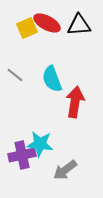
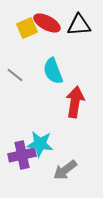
cyan semicircle: moved 1 px right, 8 px up
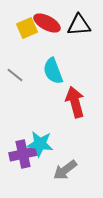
red arrow: rotated 24 degrees counterclockwise
purple cross: moved 1 px right, 1 px up
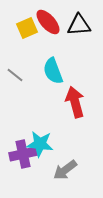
red ellipse: moved 1 px right, 1 px up; rotated 20 degrees clockwise
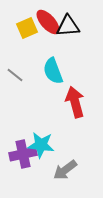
black triangle: moved 11 px left, 1 px down
cyan star: moved 1 px right, 1 px down
